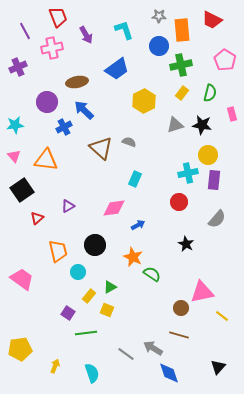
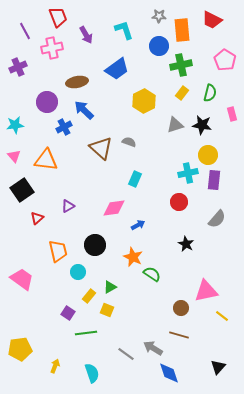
pink triangle at (202, 292): moved 4 px right, 1 px up
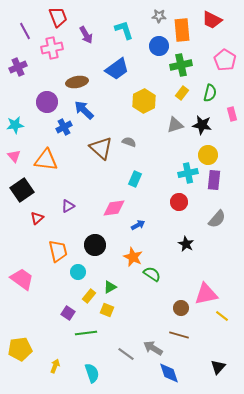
pink triangle at (206, 291): moved 3 px down
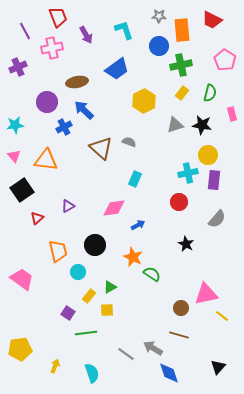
yellow square at (107, 310): rotated 24 degrees counterclockwise
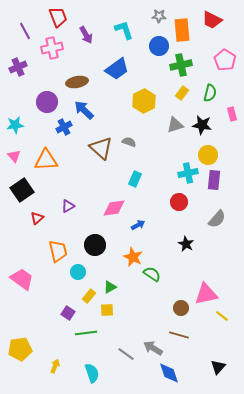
orange triangle at (46, 160): rotated 10 degrees counterclockwise
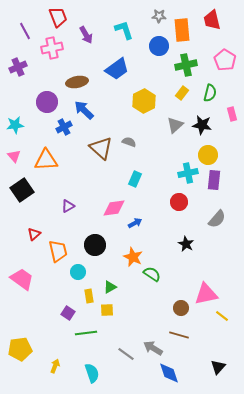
red trapezoid at (212, 20): rotated 50 degrees clockwise
green cross at (181, 65): moved 5 px right
gray triangle at (175, 125): rotated 24 degrees counterclockwise
red triangle at (37, 218): moved 3 px left, 16 px down
blue arrow at (138, 225): moved 3 px left, 2 px up
yellow rectangle at (89, 296): rotated 48 degrees counterclockwise
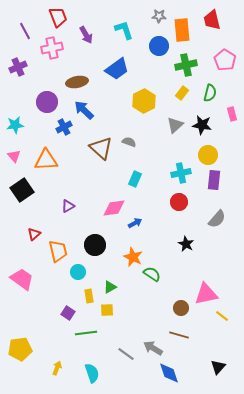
cyan cross at (188, 173): moved 7 px left
yellow arrow at (55, 366): moved 2 px right, 2 px down
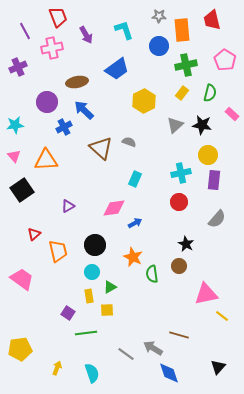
pink rectangle at (232, 114): rotated 32 degrees counterclockwise
cyan circle at (78, 272): moved 14 px right
green semicircle at (152, 274): rotated 132 degrees counterclockwise
brown circle at (181, 308): moved 2 px left, 42 px up
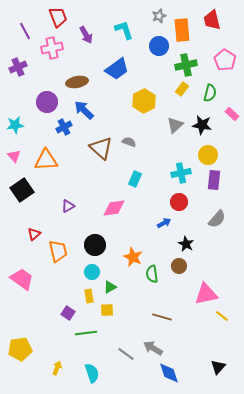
gray star at (159, 16): rotated 24 degrees counterclockwise
yellow rectangle at (182, 93): moved 4 px up
blue arrow at (135, 223): moved 29 px right
brown line at (179, 335): moved 17 px left, 18 px up
